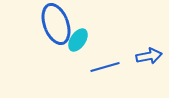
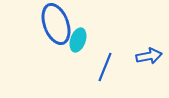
cyan ellipse: rotated 15 degrees counterclockwise
blue line: rotated 52 degrees counterclockwise
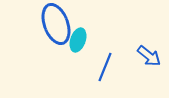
blue arrow: rotated 50 degrees clockwise
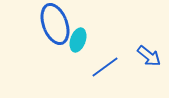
blue ellipse: moved 1 px left
blue line: rotated 32 degrees clockwise
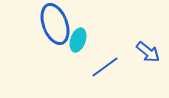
blue arrow: moved 1 px left, 4 px up
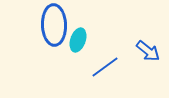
blue ellipse: moved 1 px left, 1 px down; rotated 18 degrees clockwise
blue arrow: moved 1 px up
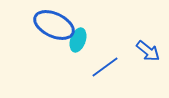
blue ellipse: rotated 63 degrees counterclockwise
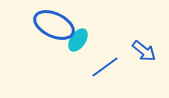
cyan ellipse: rotated 15 degrees clockwise
blue arrow: moved 4 px left
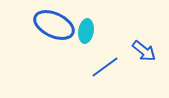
cyan ellipse: moved 8 px right, 9 px up; rotated 25 degrees counterclockwise
